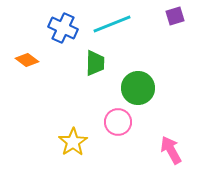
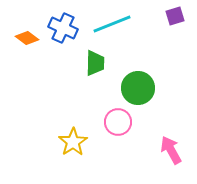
orange diamond: moved 22 px up
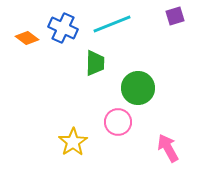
pink arrow: moved 3 px left, 2 px up
